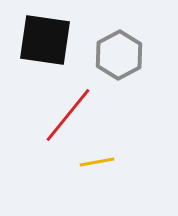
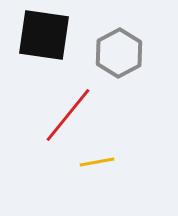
black square: moved 1 px left, 5 px up
gray hexagon: moved 2 px up
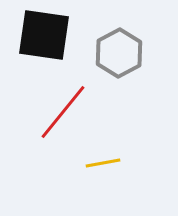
red line: moved 5 px left, 3 px up
yellow line: moved 6 px right, 1 px down
